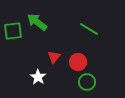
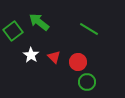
green arrow: moved 2 px right
green square: rotated 30 degrees counterclockwise
red triangle: rotated 24 degrees counterclockwise
white star: moved 7 px left, 22 px up
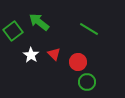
red triangle: moved 3 px up
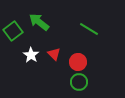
green circle: moved 8 px left
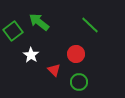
green line: moved 1 px right, 4 px up; rotated 12 degrees clockwise
red triangle: moved 16 px down
red circle: moved 2 px left, 8 px up
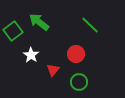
red triangle: moved 1 px left; rotated 24 degrees clockwise
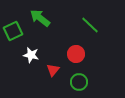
green arrow: moved 1 px right, 4 px up
green square: rotated 12 degrees clockwise
white star: rotated 21 degrees counterclockwise
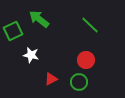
green arrow: moved 1 px left, 1 px down
red circle: moved 10 px right, 6 px down
red triangle: moved 2 px left, 9 px down; rotated 24 degrees clockwise
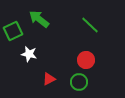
white star: moved 2 px left, 1 px up
red triangle: moved 2 px left
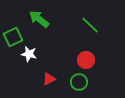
green square: moved 6 px down
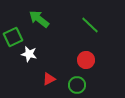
green circle: moved 2 px left, 3 px down
